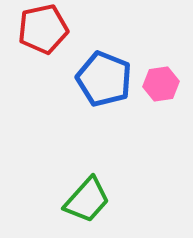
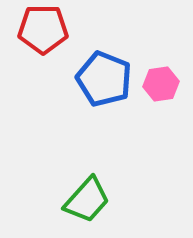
red pentagon: rotated 12 degrees clockwise
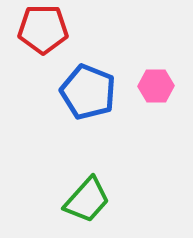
blue pentagon: moved 16 px left, 13 px down
pink hexagon: moved 5 px left, 2 px down; rotated 8 degrees clockwise
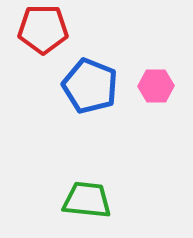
blue pentagon: moved 2 px right, 6 px up
green trapezoid: rotated 126 degrees counterclockwise
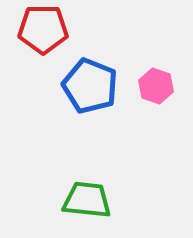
pink hexagon: rotated 20 degrees clockwise
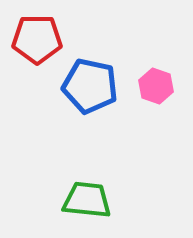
red pentagon: moved 6 px left, 10 px down
blue pentagon: rotated 10 degrees counterclockwise
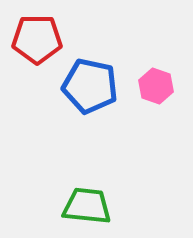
green trapezoid: moved 6 px down
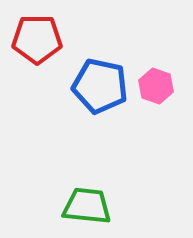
blue pentagon: moved 10 px right
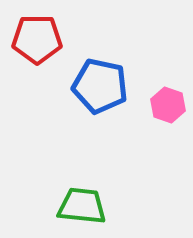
pink hexagon: moved 12 px right, 19 px down
green trapezoid: moved 5 px left
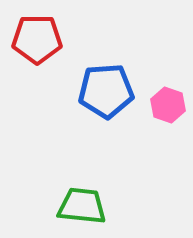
blue pentagon: moved 6 px right, 5 px down; rotated 16 degrees counterclockwise
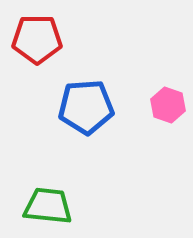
blue pentagon: moved 20 px left, 16 px down
green trapezoid: moved 34 px left
